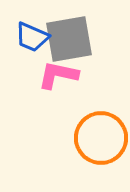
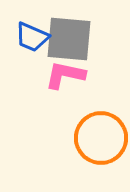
gray square: rotated 15 degrees clockwise
pink L-shape: moved 7 px right
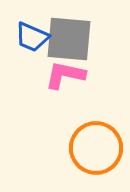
orange circle: moved 5 px left, 10 px down
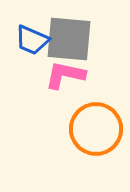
blue trapezoid: moved 3 px down
orange circle: moved 19 px up
